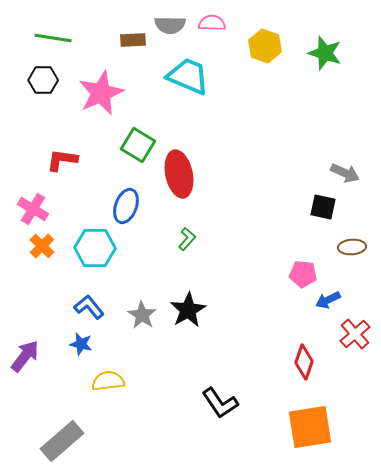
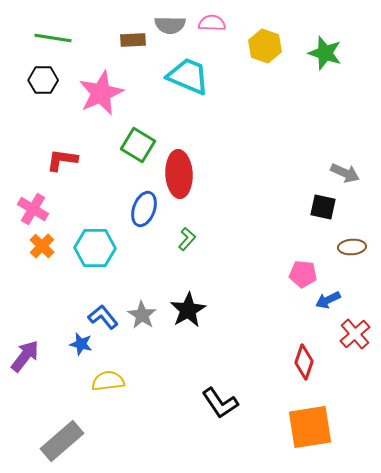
red ellipse: rotated 9 degrees clockwise
blue ellipse: moved 18 px right, 3 px down
blue L-shape: moved 14 px right, 10 px down
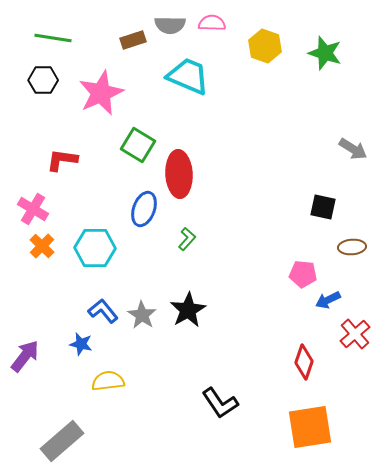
brown rectangle: rotated 15 degrees counterclockwise
gray arrow: moved 8 px right, 24 px up; rotated 8 degrees clockwise
blue L-shape: moved 6 px up
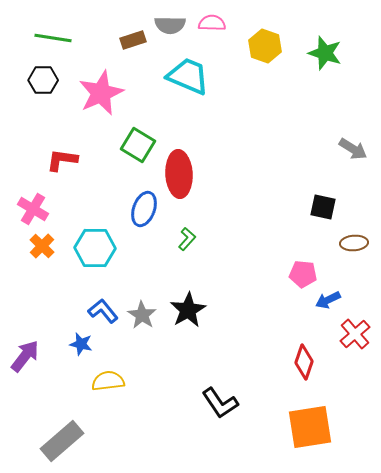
brown ellipse: moved 2 px right, 4 px up
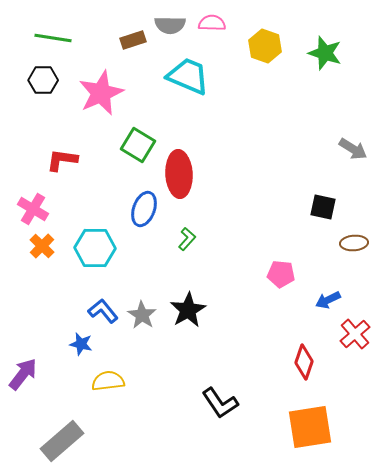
pink pentagon: moved 22 px left
purple arrow: moved 2 px left, 18 px down
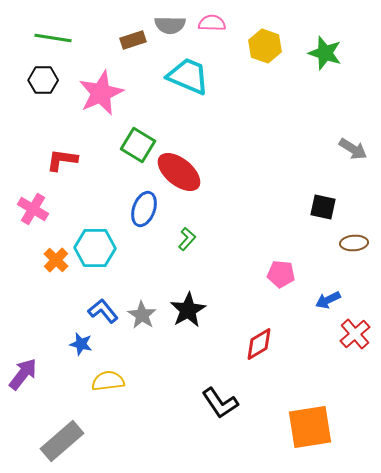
red ellipse: moved 2 px up; rotated 48 degrees counterclockwise
orange cross: moved 14 px right, 14 px down
red diamond: moved 45 px left, 18 px up; rotated 40 degrees clockwise
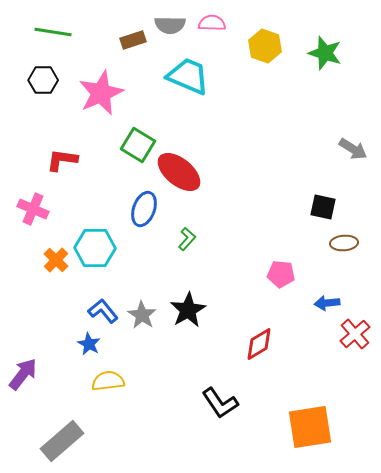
green line: moved 6 px up
pink cross: rotated 8 degrees counterclockwise
brown ellipse: moved 10 px left
blue arrow: moved 1 px left, 3 px down; rotated 20 degrees clockwise
blue star: moved 8 px right; rotated 15 degrees clockwise
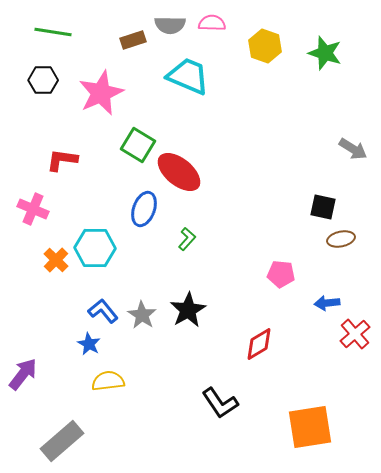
brown ellipse: moved 3 px left, 4 px up; rotated 8 degrees counterclockwise
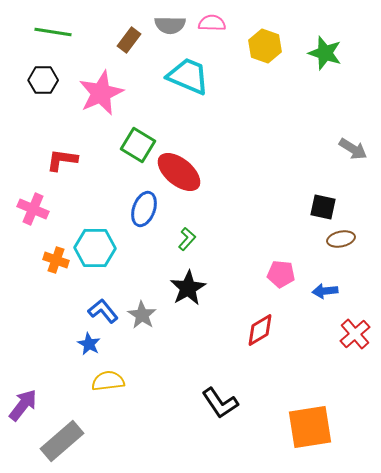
brown rectangle: moved 4 px left; rotated 35 degrees counterclockwise
orange cross: rotated 25 degrees counterclockwise
blue arrow: moved 2 px left, 12 px up
black star: moved 22 px up
red diamond: moved 1 px right, 14 px up
purple arrow: moved 31 px down
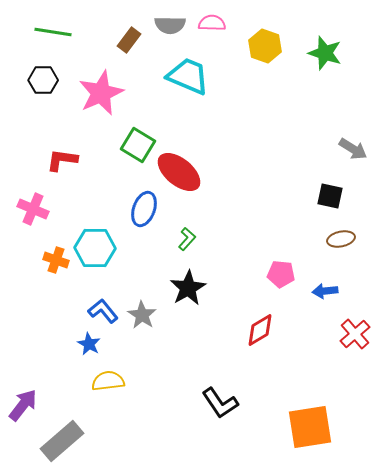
black square: moved 7 px right, 11 px up
